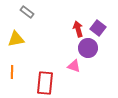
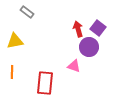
yellow triangle: moved 1 px left, 2 px down
purple circle: moved 1 px right, 1 px up
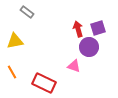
purple square: rotated 35 degrees clockwise
orange line: rotated 32 degrees counterclockwise
red rectangle: moved 1 px left; rotated 70 degrees counterclockwise
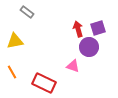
pink triangle: moved 1 px left
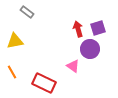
purple circle: moved 1 px right, 2 px down
pink triangle: rotated 16 degrees clockwise
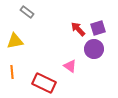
red arrow: rotated 28 degrees counterclockwise
purple circle: moved 4 px right
pink triangle: moved 3 px left
orange line: rotated 24 degrees clockwise
